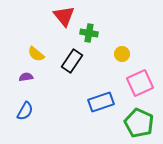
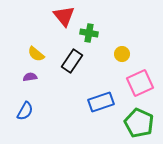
purple semicircle: moved 4 px right
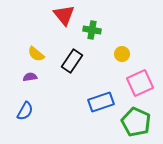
red triangle: moved 1 px up
green cross: moved 3 px right, 3 px up
green pentagon: moved 3 px left, 1 px up
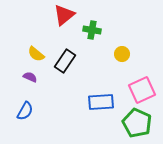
red triangle: rotated 30 degrees clockwise
black rectangle: moved 7 px left
purple semicircle: rotated 32 degrees clockwise
pink square: moved 2 px right, 7 px down
blue rectangle: rotated 15 degrees clockwise
green pentagon: moved 1 px right, 1 px down
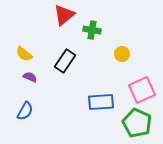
yellow semicircle: moved 12 px left
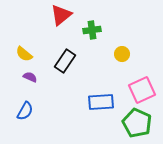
red triangle: moved 3 px left
green cross: rotated 18 degrees counterclockwise
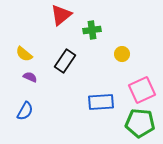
green pentagon: moved 3 px right; rotated 20 degrees counterclockwise
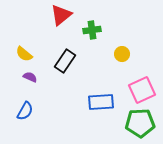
green pentagon: rotated 8 degrees counterclockwise
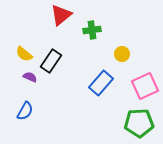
black rectangle: moved 14 px left
pink square: moved 3 px right, 4 px up
blue rectangle: moved 19 px up; rotated 45 degrees counterclockwise
green pentagon: moved 1 px left
